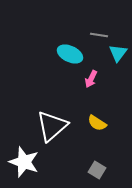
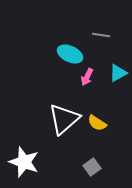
gray line: moved 2 px right
cyan triangle: moved 20 px down; rotated 24 degrees clockwise
pink arrow: moved 4 px left, 2 px up
white triangle: moved 12 px right, 7 px up
gray square: moved 5 px left, 3 px up; rotated 24 degrees clockwise
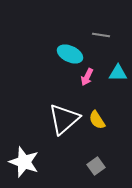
cyan triangle: rotated 30 degrees clockwise
yellow semicircle: moved 3 px up; rotated 24 degrees clockwise
gray square: moved 4 px right, 1 px up
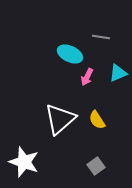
gray line: moved 2 px down
cyan triangle: rotated 24 degrees counterclockwise
white triangle: moved 4 px left
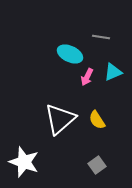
cyan triangle: moved 5 px left, 1 px up
gray square: moved 1 px right, 1 px up
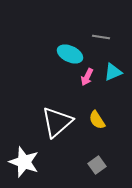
white triangle: moved 3 px left, 3 px down
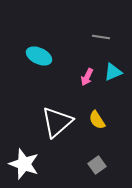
cyan ellipse: moved 31 px left, 2 px down
white star: moved 2 px down
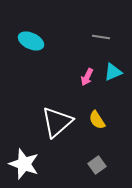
cyan ellipse: moved 8 px left, 15 px up
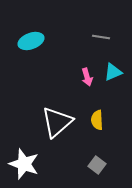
cyan ellipse: rotated 45 degrees counterclockwise
pink arrow: rotated 42 degrees counterclockwise
yellow semicircle: rotated 30 degrees clockwise
gray square: rotated 18 degrees counterclockwise
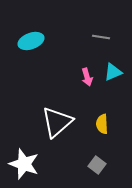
yellow semicircle: moved 5 px right, 4 px down
